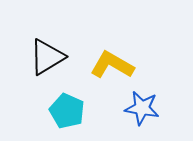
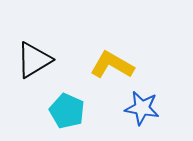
black triangle: moved 13 px left, 3 px down
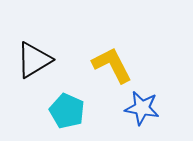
yellow L-shape: rotated 33 degrees clockwise
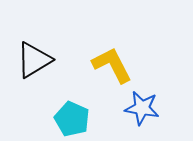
cyan pentagon: moved 5 px right, 8 px down
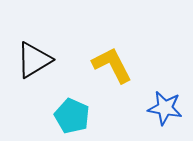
blue star: moved 23 px right
cyan pentagon: moved 3 px up
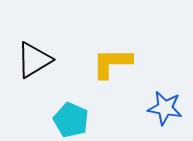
yellow L-shape: moved 2 px up; rotated 63 degrees counterclockwise
cyan pentagon: moved 1 px left, 4 px down
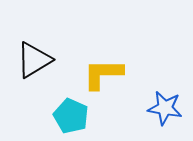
yellow L-shape: moved 9 px left, 11 px down
cyan pentagon: moved 4 px up
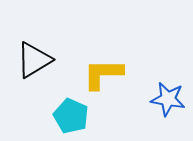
blue star: moved 3 px right, 9 px up
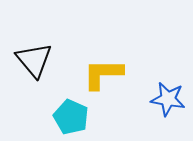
black triangle: rotated 39 degrees counterclockwise
cyan pentagon: moved 1 px down
